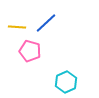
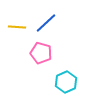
pink pentagon: moved 11 px right, 2 px down
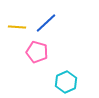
pink pentagon: moved 4 px left, 1 px up
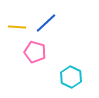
pink pentagon: moved 2 px left
cyan hexagon: moved 5 px right, 5 px up; rotated 10 degrees counterclockwise
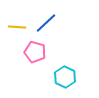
cyan hexagon: moved 6 px left
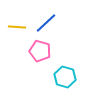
pink pentagon: moved 5 px right, 1 px up
cyan hexagon: rotated 10 degrees counterclockwise
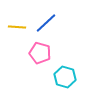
pink pentagon: moved 2 px down
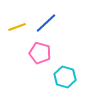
yellow line: rotated 24 degrees counterclockwise
